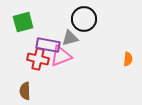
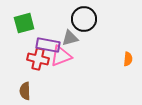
green square: moved 1 px right, 1 px down
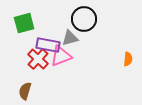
red cross: rotated 30 degrees clockwise
brown semicircle: rotated 18 degrees clockwise
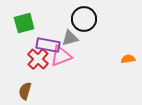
orange semicircle: rotated 104 degrees counterclockwise
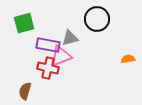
black circle: moved 13 px right
red cross: moved 10 px right, 9 px down; rotated 30 degrees counterclockwise
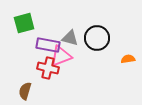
black circle: moved 19 px down
gray triangle: rotated 30 degrees clockwise
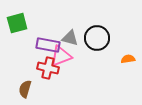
green square: moved 7 px left
brown semicircle: moved 2 px up
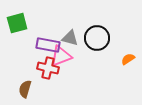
orange semicircle: rotated 24 degrees counterclockwise
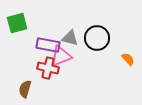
orange semicircle: rotated 80 degrees clockwise
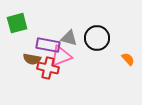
gray triangle: moved 1 px left
brown semicircle: moved 7 px right, 30 px up; rotated 96 degrees counterclockwise
